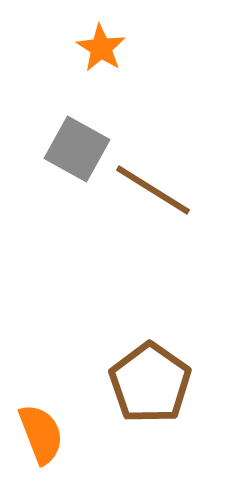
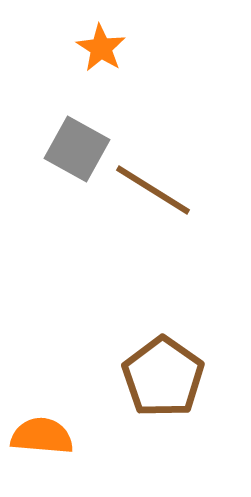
brown pentagon: moved 13 px right, 6 px up
orange semicircle: moved 1 px right, 2 px down; rotated 64 degrees counterclockwise
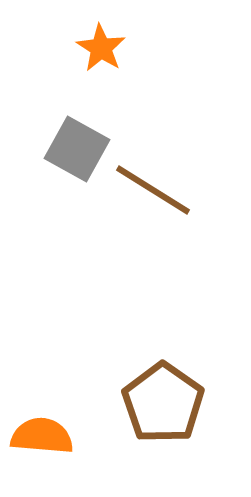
brown pentagon: moved 26 px down
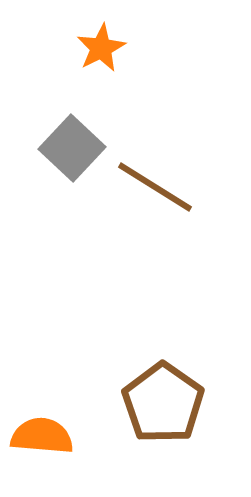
orange star: rotated 12 degrees clockwise
gray square: moved 5 px left, 1 px up; rotated 14 degrees clockwise
brown line: moved 2 px right, 3 px up
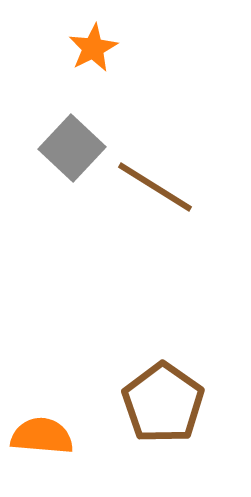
orange star: moved 8 px left
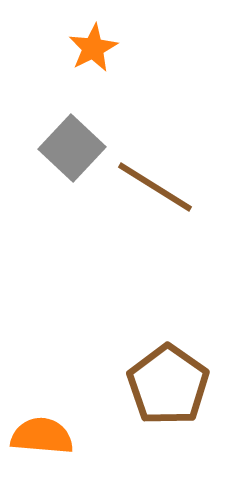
brown pentagon: moved 5 px right, 18 px up
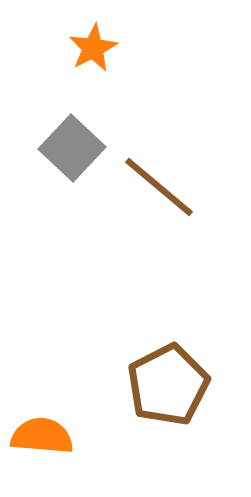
brown line: moved 4 px right; rotated 8 degrees clockwise
brown pentagon: rotated 10 degrees clockwise
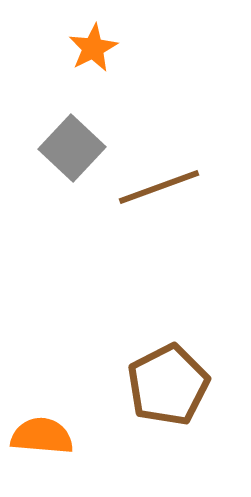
brown line: rotated 60 degrees counterclockwise
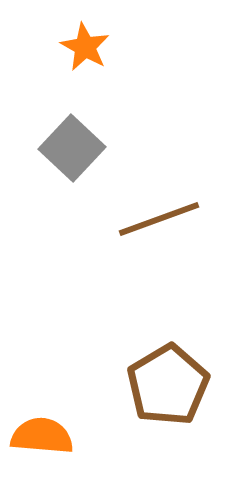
orange star: moved 8 px left, 1 px up; rotated 15 degrees counterclockwise
brown line: moved 32 px down
brown pentagon: rotated 4 degrees counterclockwise
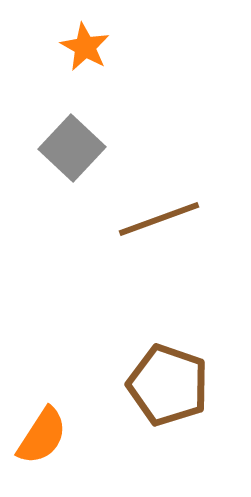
brown pentagon: rotated 22 degrees counterclockwise
orange semicircle: rotated 118 degrees clockwise
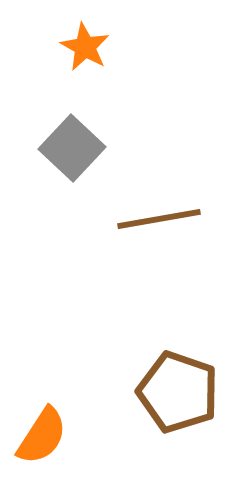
brown line: rotated 10 degrees clockwise
brown pentagon: moved 10 px right, 7 px down
